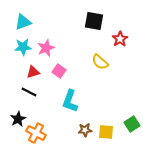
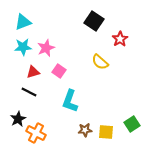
black square: rotated 24 degrees clockwise
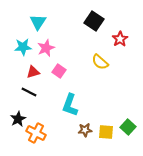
cyan triangle: moved 15 px right; rotated 36 degrees counterclockwise
cyan L-shape: moved 4 px down
green square: moved 4 px left, 3 px down; rotated 14 degrees counterclockwise
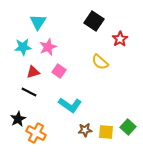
pink star: moved 2 px right, 1 px up
cyan L-shape: rotated 75 degrees counterclockwise
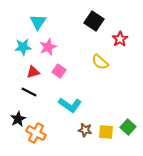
brown star: rotated 16 degrees clockwise
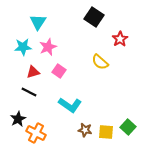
black square: moved 4 px up
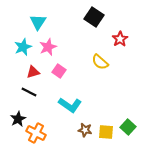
cyan star: rotated 18 degrees counterclockwise
